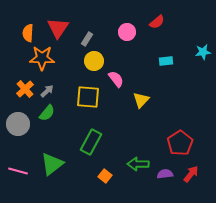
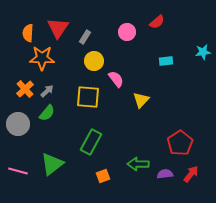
gray rectangle: moved 2 px left, 2 px up
orange square: moved 2 px left; rotated 32 degrees clockwise
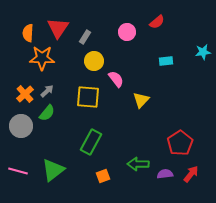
orange cross: moved 5 px down
gray circle: moved 3 px right, 2 px down
green triangle: moved 1 px right, 6 px down
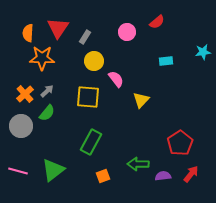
purple semicircle: moved 2 px left, 2 px down
